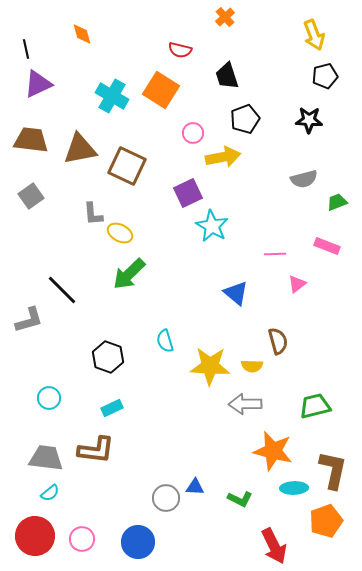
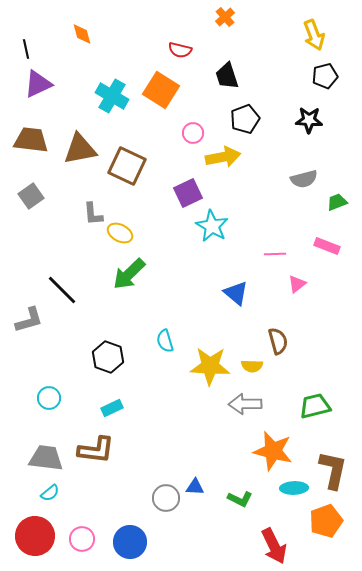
blue circle at (138, 542): moved 8 px left
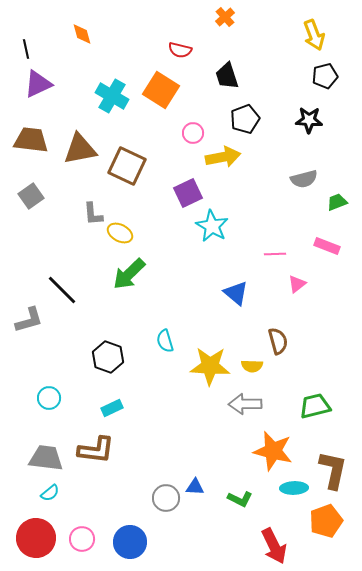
red circle at (35, 536): moved 1 px right, 2 px down
